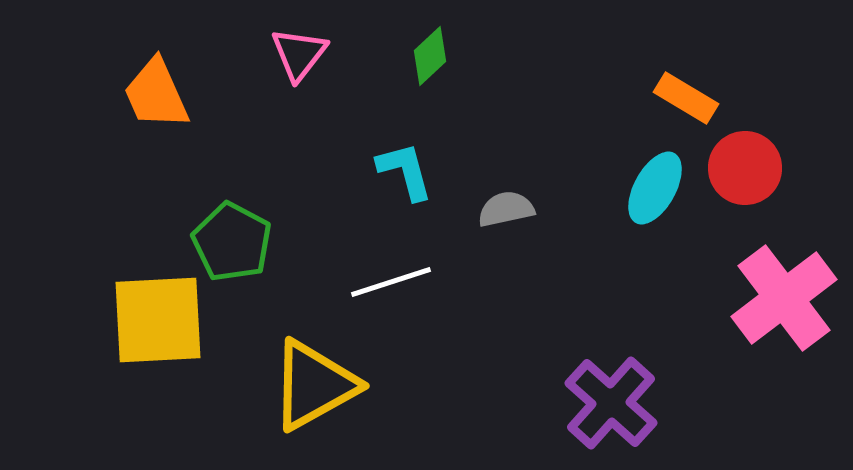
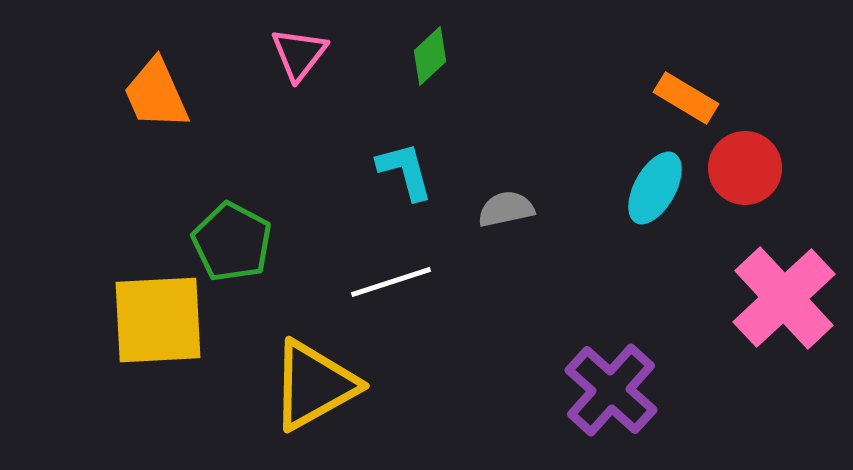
pink cross: rotated 6 degrees counterclockwise
purple cross: moved 13 px up
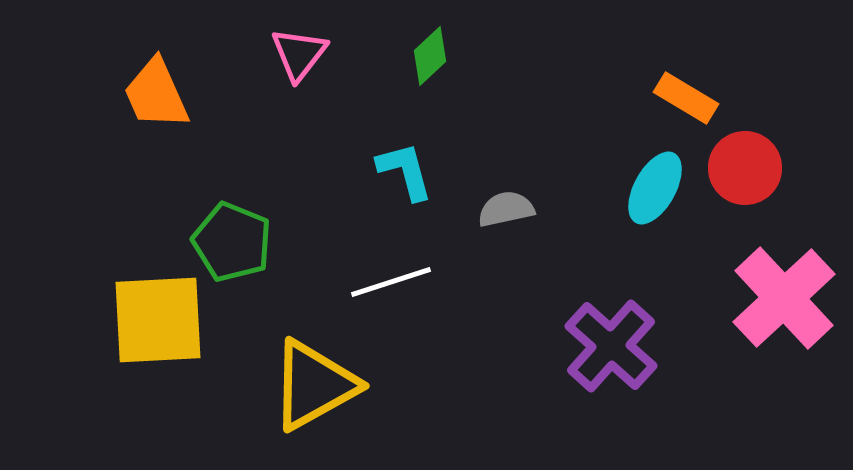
green pentagon: rotated 6 degrees counterclockwise
purple cross: moved 44 px up
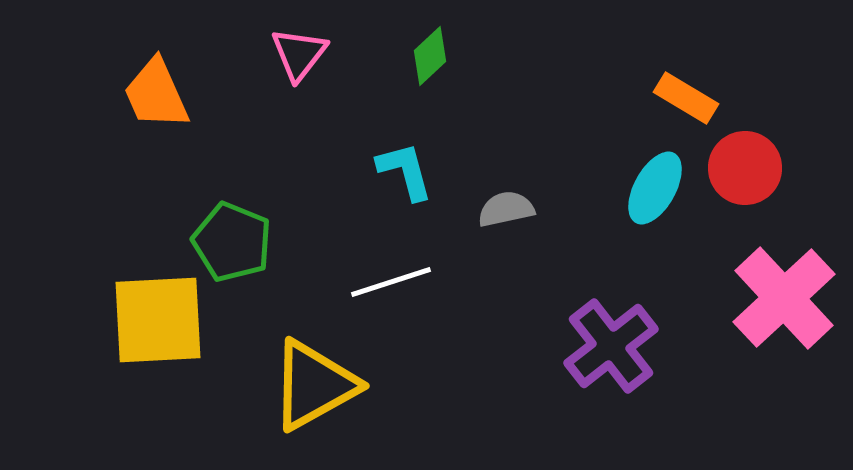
purple cross: rotated 10 degrees clockwise
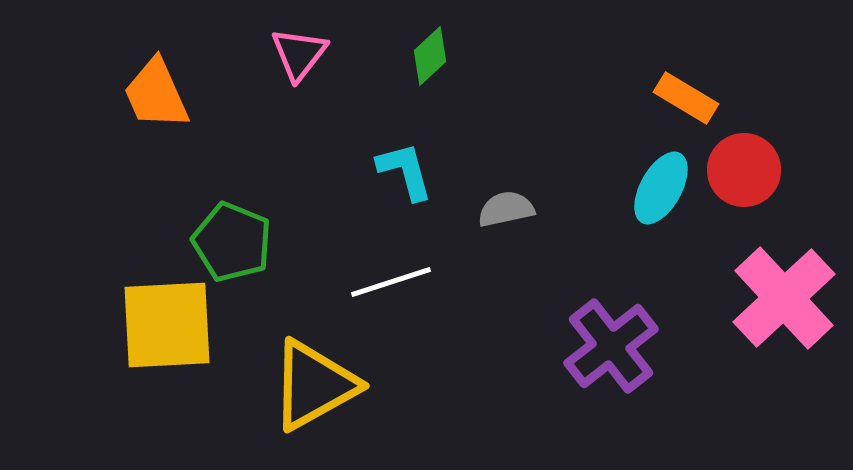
red circle: moved 1 px left, 2 px down
cyan ellipse: moved 6 px right
yellow square: moved 9 px right, 5 px down
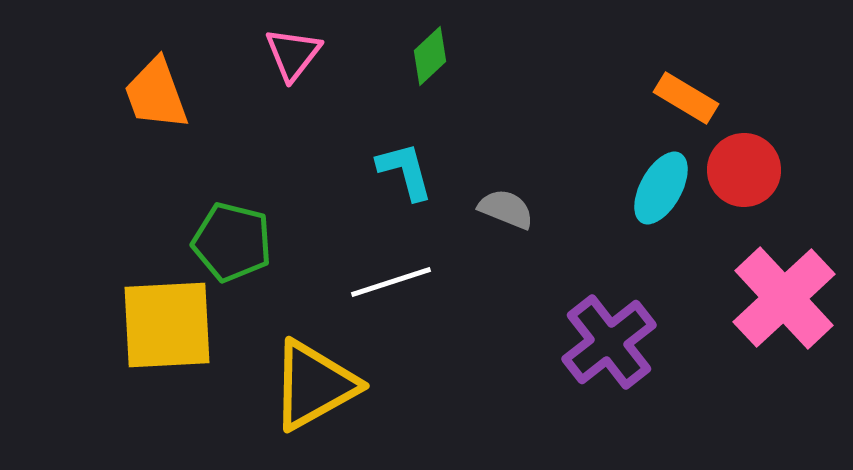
pink triangle: moved 6 px left
orange trapezoid: rotated 4 degrees clockwise
gray semicircle: rotated 34 degrees clockwise
green pentagon: rotated 8 degrees counterclockwise
purple cross: moved 2 px left, 4 px up
